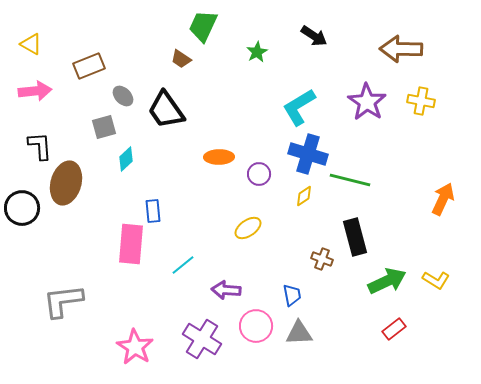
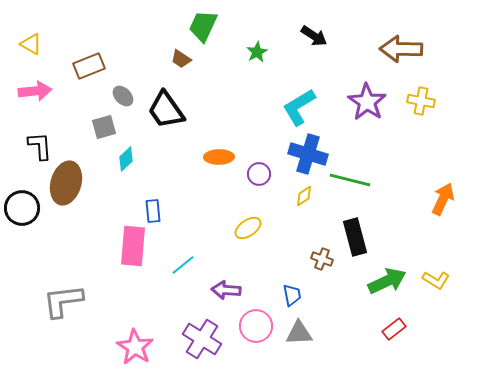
pink rectangle: moved 2 px right, 2 px down
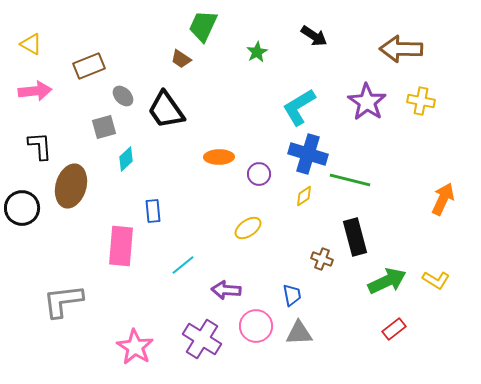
brown ellipse: moved 5 px right, 3 px down
pink rectangle: moved 12 px left
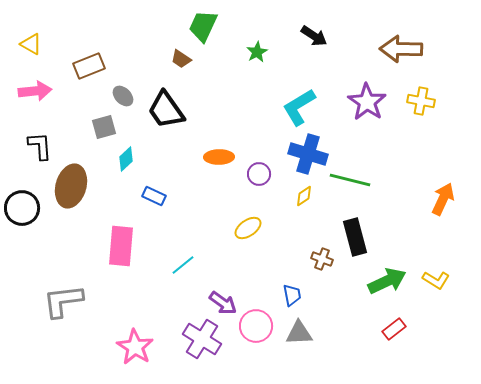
blue rectangle: moved 1 px right, 15 px up; rotated 60 degrees counterclockwise
purple arrow: moved 3 px left, 13 px down; rotated 148 degrees counterclockwise
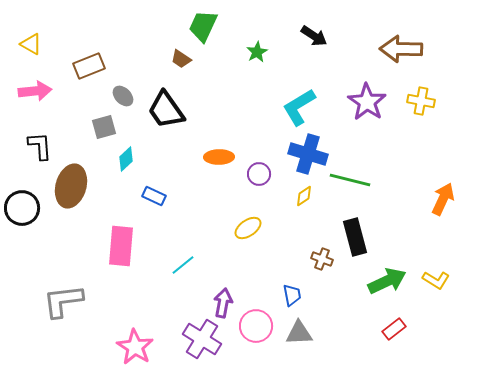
purple arrow: rotated 116 degrees counterclockwise
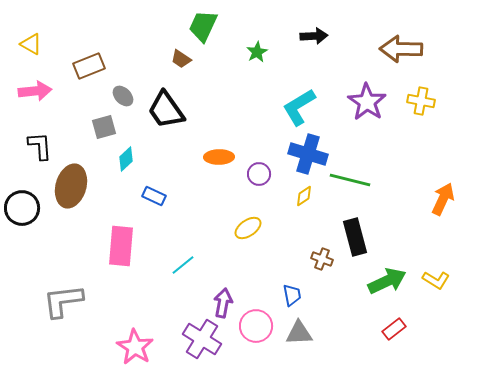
black arrow: rotated 36 degrees counterclockwise
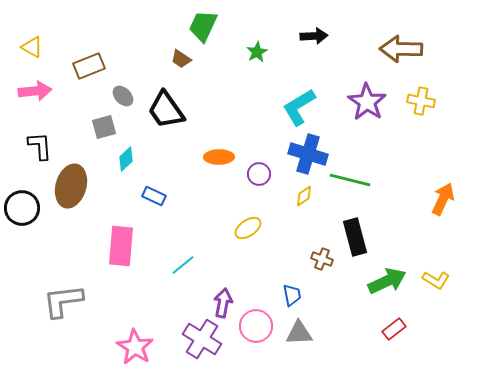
yellow triangle: moved 1 px right, 3 px down
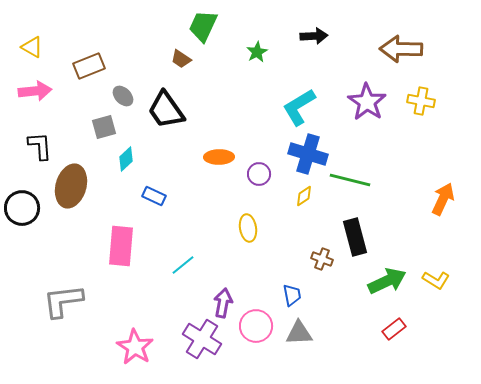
yellow ellipse: rotated 64 degrees counterclockwise
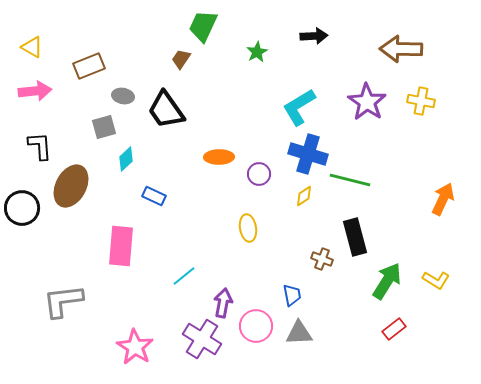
brown trapezoid: rotated 90 degrees clockwise
gray ellipse: rotated 35 degrees counterclockwise
brown ellipse: rotated 12 degrees clockwise
cyan line: moved 1 px right, 11 px down
green arrow: rotated 33 degrees counterclockwise
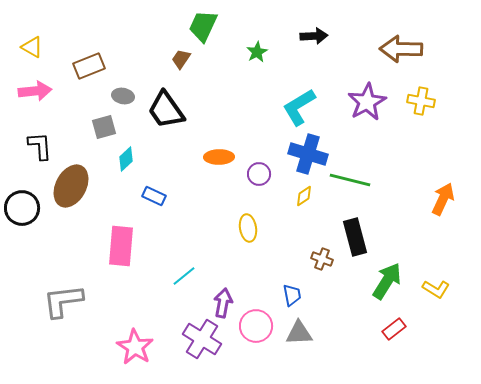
purple star: rotated 9 degrees clockwise
yellow L-shape: moved 9 px down
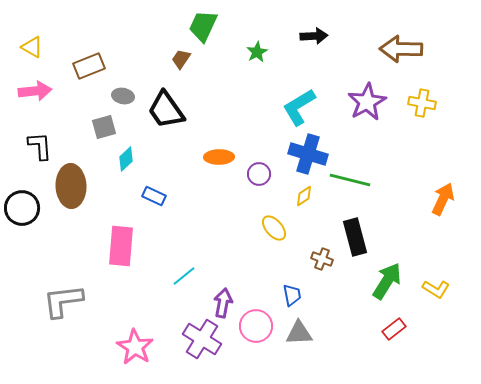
yellow cross: moved 1 px right, 2 px down
brown ellipse: rotated 30 degrees counterclockwise
yellow ellipse: moved 26 px right; rotated 32 degrees counterclockwise
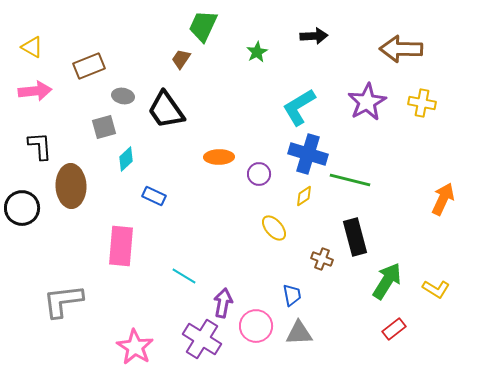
cyan line: rotated 70 degrees clockwise
